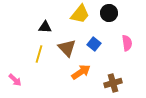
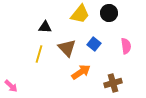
pink semicircle: moved 1 px left, 3 px down
pink arrow: moved 4 px left, 6 px down
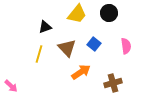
yellow trapezoid: moved 3 px left
black triangle: rotated 24 degrees counterclockwise
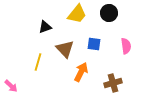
blue square: rotated 32 degrees counterclockwise
brown triangle: moved 2 px left, 1 px down
yellow line: moved 1 px left, 8 px down
orange arrow: rotated 30 degrees counterclockwise
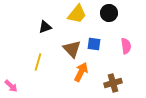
brown triangle: moved 7 px right
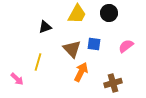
yellow trapezoid: rotated 10 degrees counterclockwise
pink semicircle: rotated 119 degrees counterclockwise
pink arrow: moved 6 px right, 7 px up
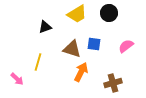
yellow trapezoid: rotated 30 degrees clockwise
brown triangle: rotated 30 degrees counterclockwise
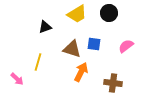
brown cross: rotated 24 degrees clockwise
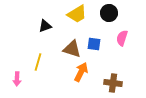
black triangle: moved 1 px up
pink semicircle: moved 4 px left, 8 px up; rotated 35 degrees counterclockwise
pink arrow: rotated 48 degrees clockwise
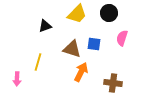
yellow trapezoid: rotated 15 degrees counterclockwise
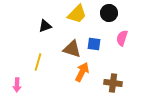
orange arrow: moved 1 px right
pink arrow: moved 6 px down
